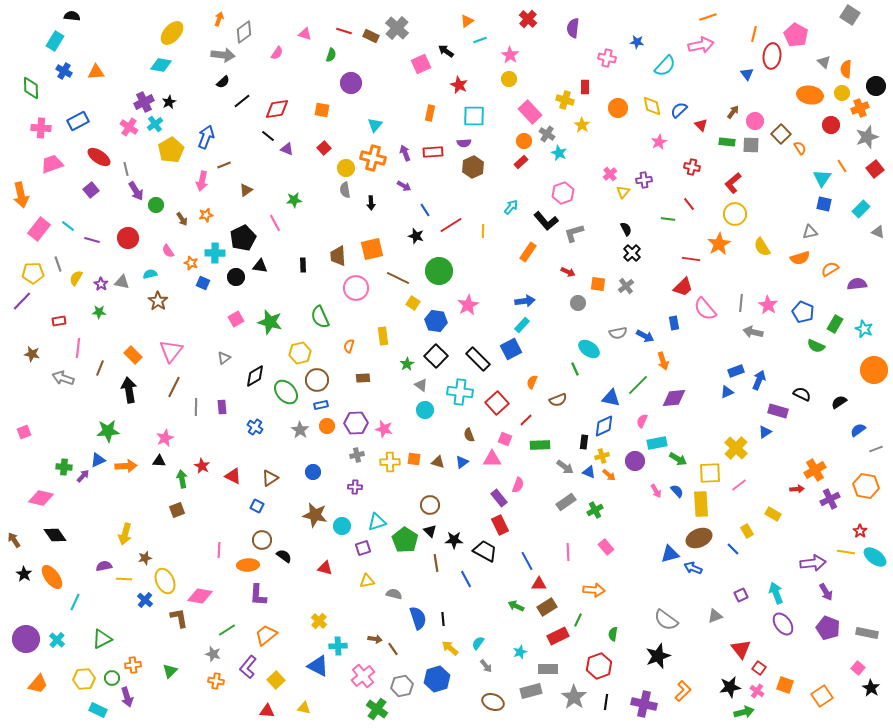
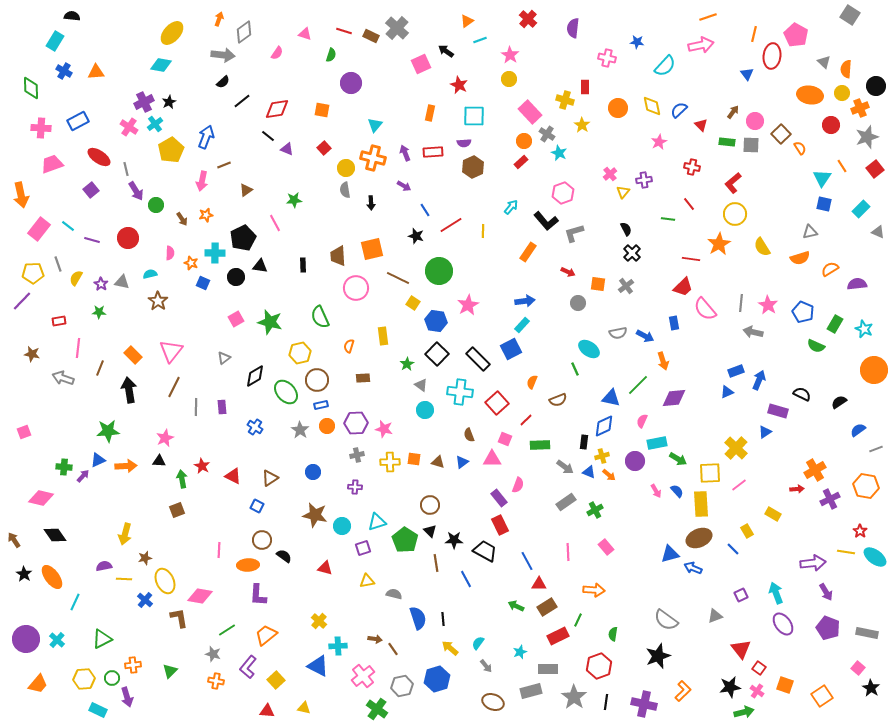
pink semicircle at (168, 251): moved 2 px right, 2 px down; rotated 144 degrees counterclockwise
black square at (436, 356): moved 1 px right, 2 px up
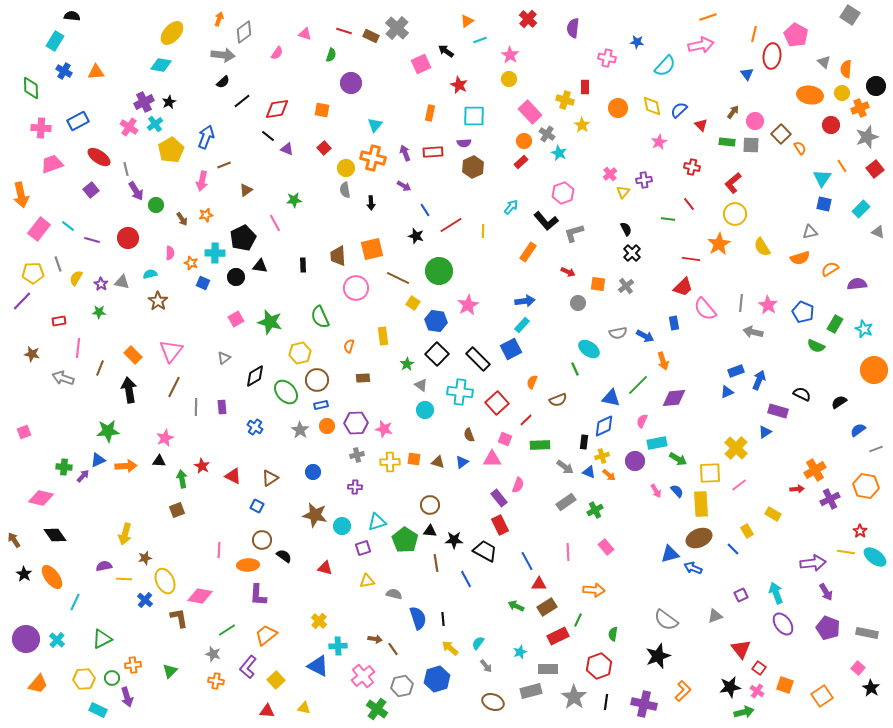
black triangle at (430, 531): rotated 40 degrees counterclockwise
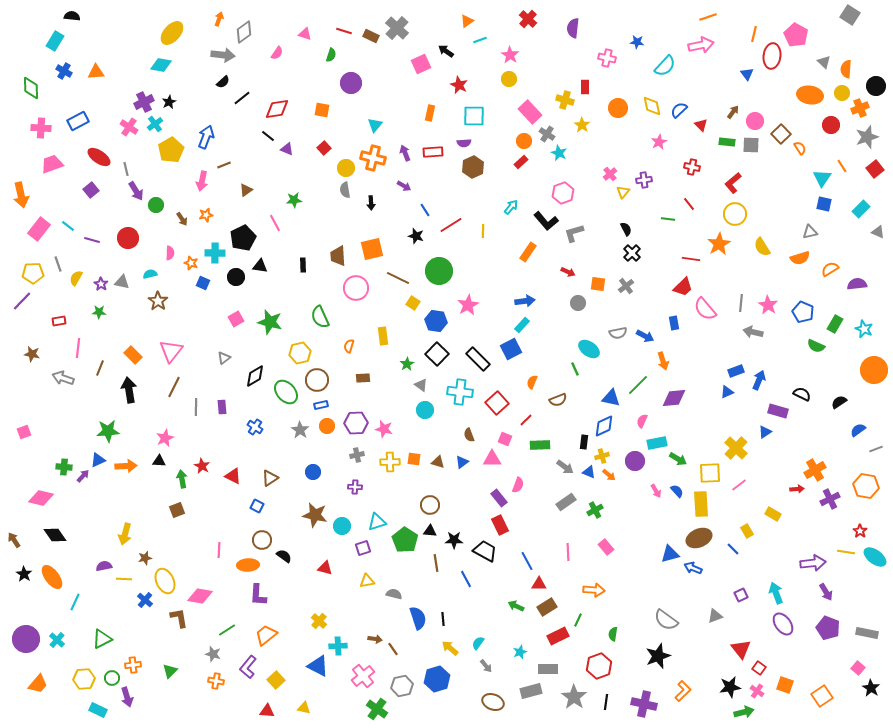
black line at (242, 101): moved 3 px up
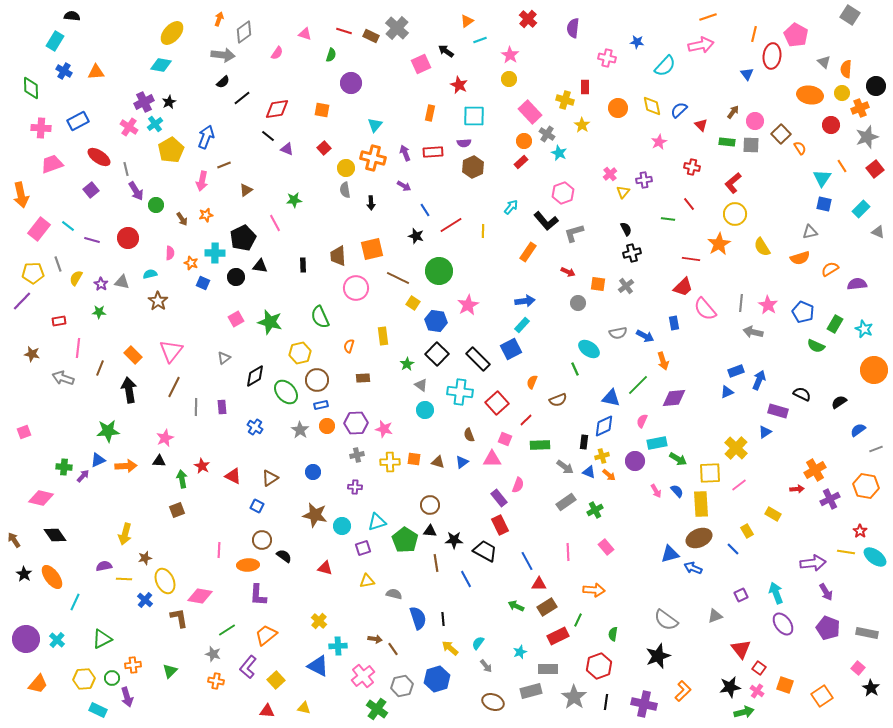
black cross at (632, 253): rotated 30 degrees clockwise
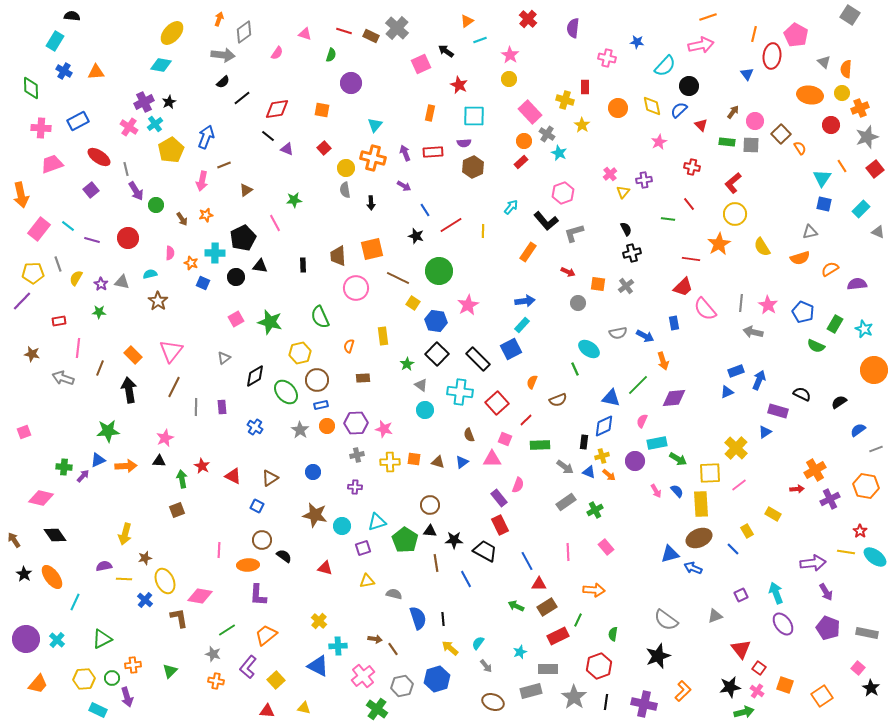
black circle at (876, 86): moved 187 px left
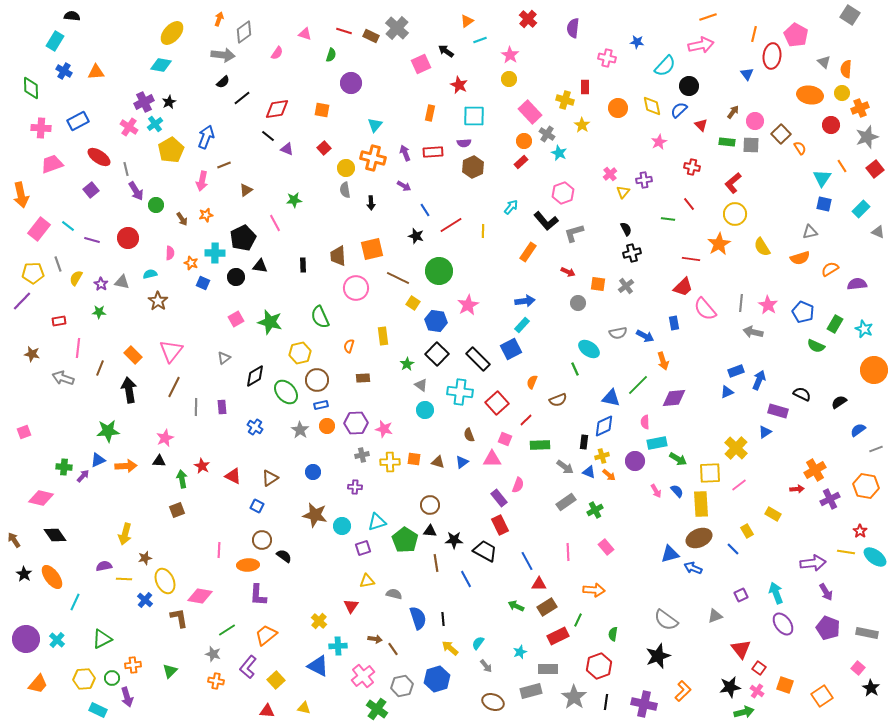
pink semicircle at (642, 421): moved 3 px right, 1 px down; rotated 24 degrees counterclockwise
gray cross at (357, 455): moved 5 px right
red triangle at (325, 568): moved 26 px right, 38 px down; rotated 49 degrees clockwise
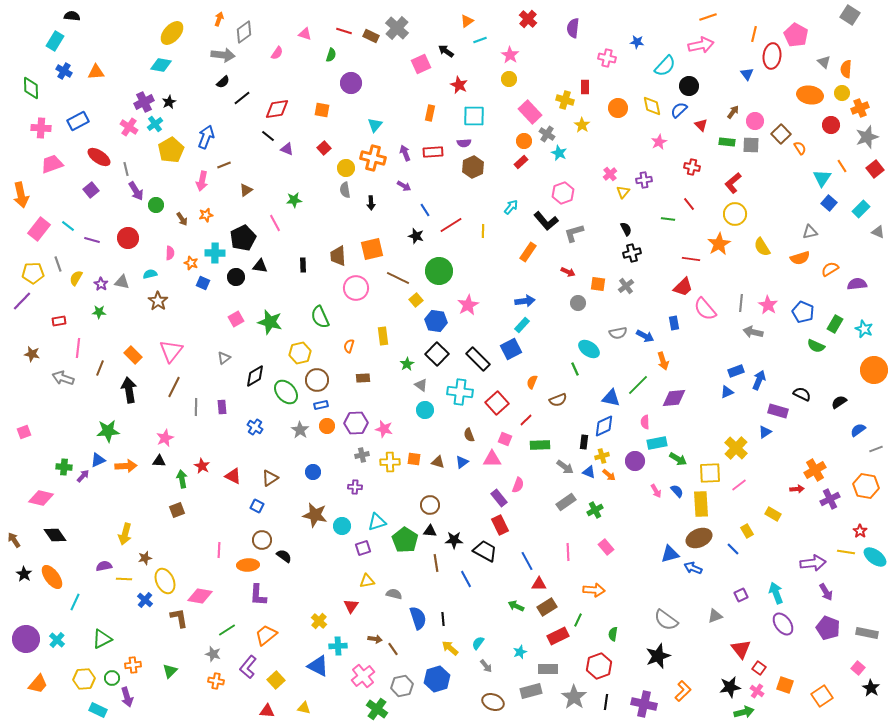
blue square at (824, 204): moved 5 px right, 1 px up; rotated 28 degrees clockwise
yellow square at (413, 303): moved 3 px right, 3 px up; rotated 16 degrees clockwise
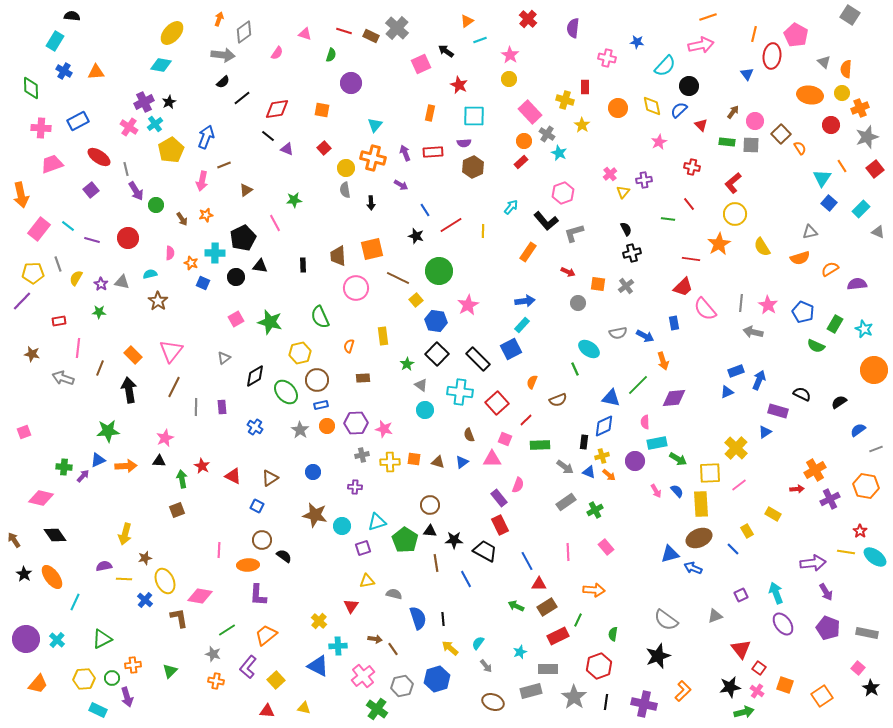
purple arrow at (404, 186): moved 3 px left, 1 px up
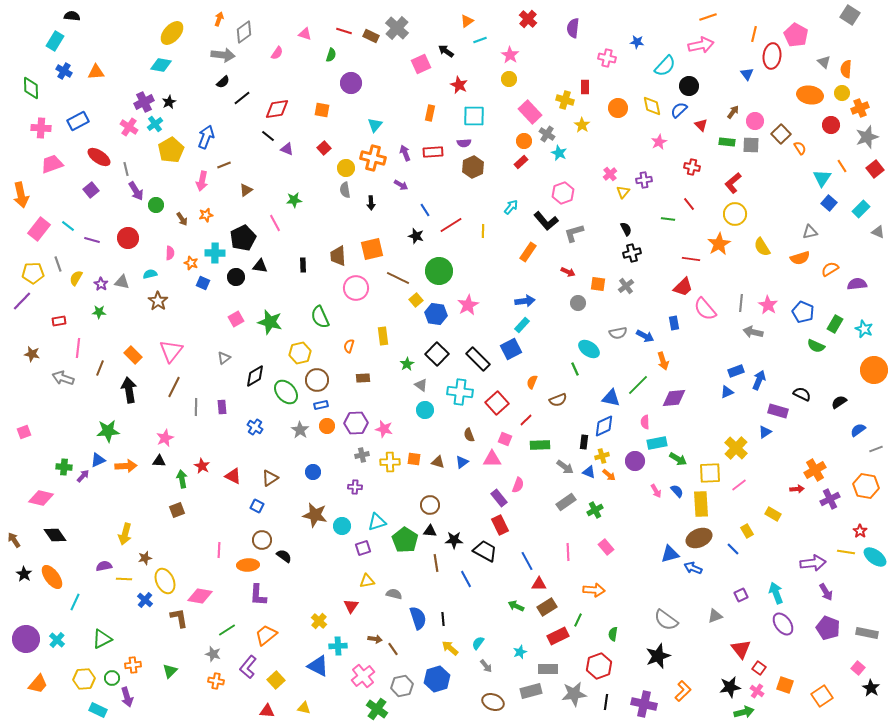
blue hexagon at (436, 321): moved 7 px up
gray star at (574, 697): moved 3 px up; rotated 30 degrees clockwise
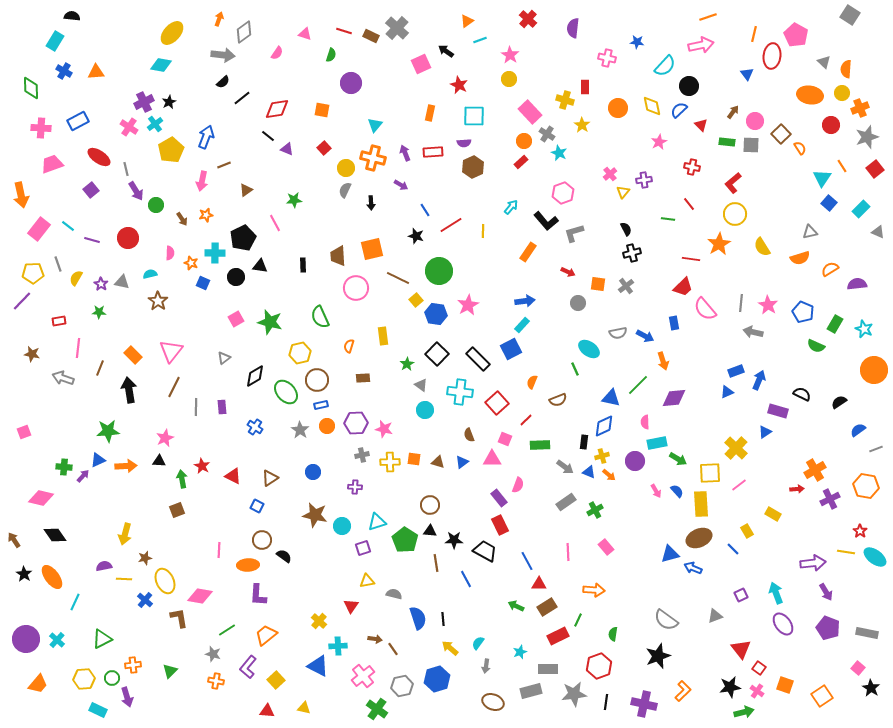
gray semicircle at (345, 190): rotated 35 degrees clockwise
gray arrow at (486, 666): rotated 48 degrees clockwise
